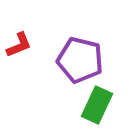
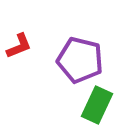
red L-shape: moved 1 px down
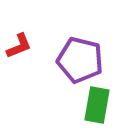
green rectangle: rotated 15 degrees counterclockwise
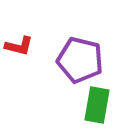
red L-shape: rotated 36 degrees clockwise
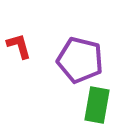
red L-shape: rotated 120 degrees counterclockwise
